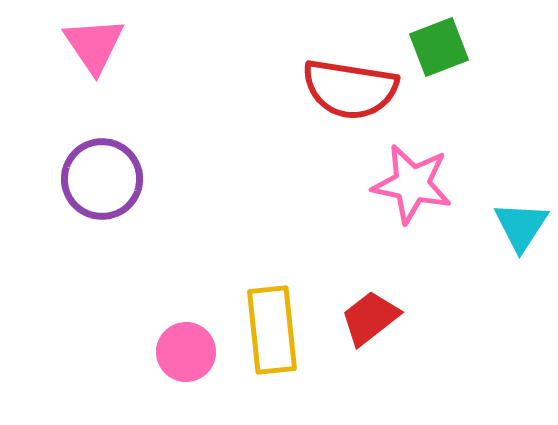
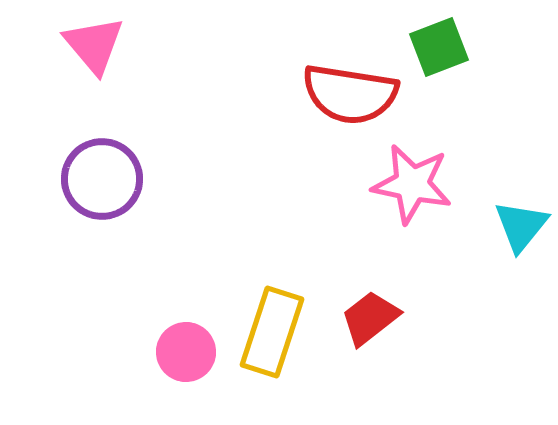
pink triangle: rotated 6 degrees counterclockwise
red semicircle: moved 5 px down
cyan triangle: rotated 6 degrees clockwise
yellow rectangle: moved 2 px down; rotated 24 degrees clockwise
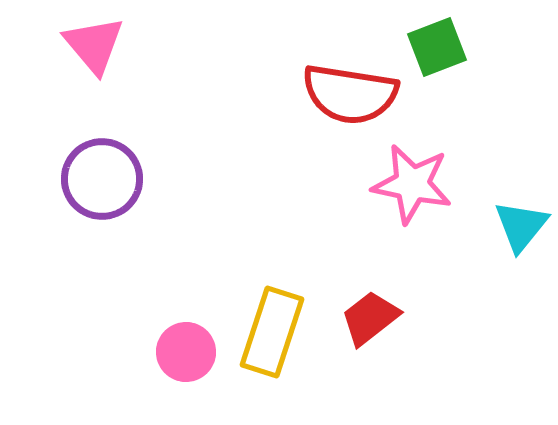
green square: moved 2 px left
